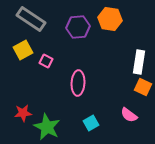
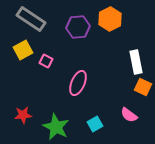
orange hexagon: rotated 25 degrees clockwise
white rectangle: moved 3 px left; rotated 20 degrees counterclockwise
pink ellipse: rotated 20 degrees clockwise
red star: moved 2 px down
cyan square: moved 4 px right, 1 px down
green star: moved 9 px right
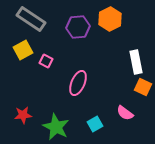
pink semicircle: moved 4 px left, 2 px up
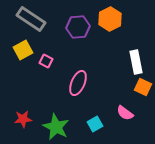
red star: moved 4 px down
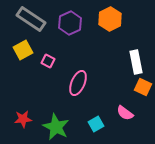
purple hexagon: moved 8 px left, 4 px up; rotated 20 degrees counterclockwise
pink square: moved 2 px right
cyan square: moved 1 px right
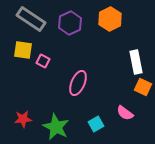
yellow square: rotated 36 degrees clockwise
pink square: moved 5 px left
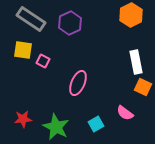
orange hexagon: moved 21 px right, 4 px up
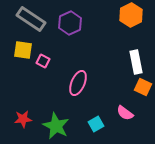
green star: moved 1 px up
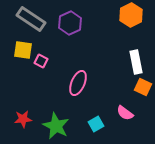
pink square: moved 2 px left
